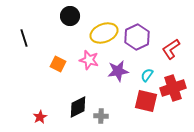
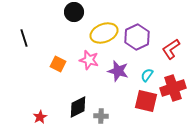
black circle: moved 4 px right, 4 px up
purple star: rotated 25 degrees clockwise
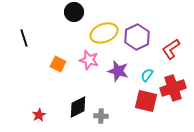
red star: moved 1 px left, 2 px up
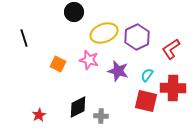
red cross: rotated 20 degrees clockwise
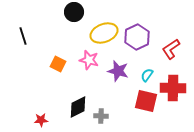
black line: moved 1 px left, 2 px up
red star: moved 2 px right, 5 px down; rotated 24 degrees clockwise
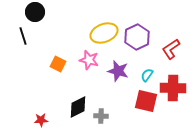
black circle: moved 39 px left
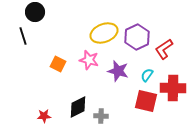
red L-shape: moved 7 px left
red star: moved 3 px right, 4 px up
